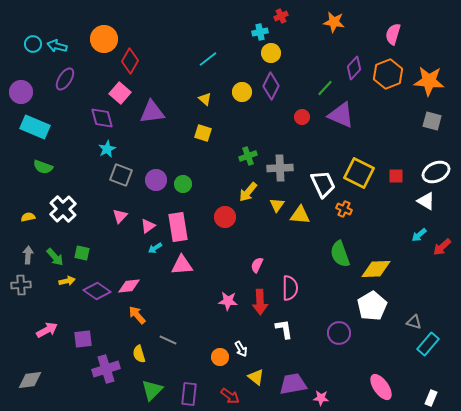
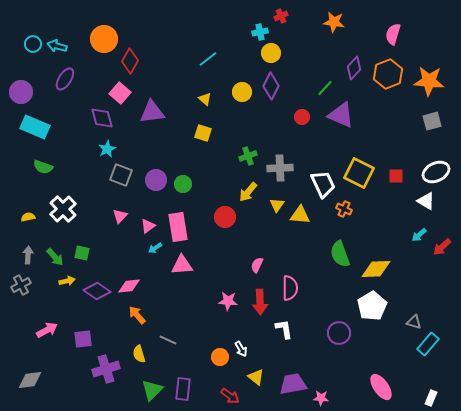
gray square at (432, 121): rotated 30 degrees counterclockwise
gray cross at (21, 285): rotated 24 degrees counterclockwise
purple rectangle at (189, 394): moved 6 px left, 5 px up
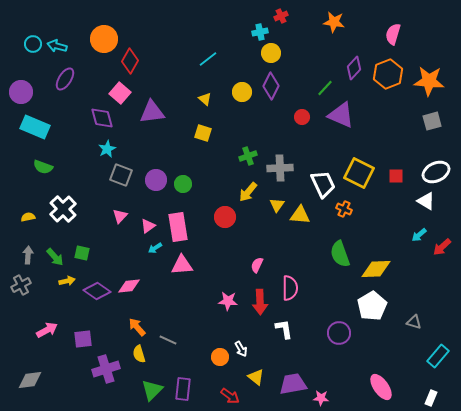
orange arrow at (137, 315): moved 12 px down
cyan rectangle at (428, 344): moved 10 px right, 12 px down
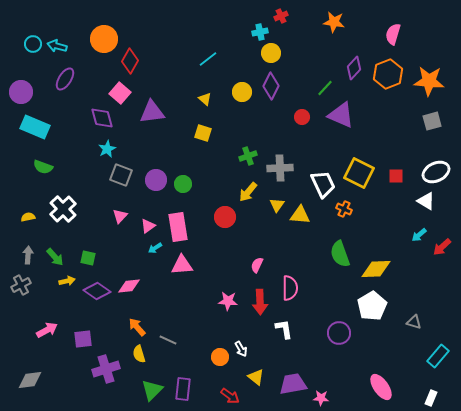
green square at (82, 253): moved 6 px right, 5 px down
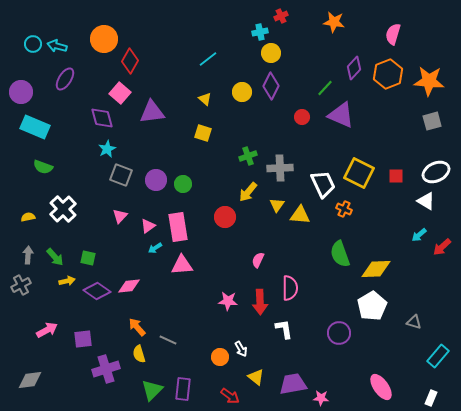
pink semicircle at (257, 265): moved 1 px right, 5 px up
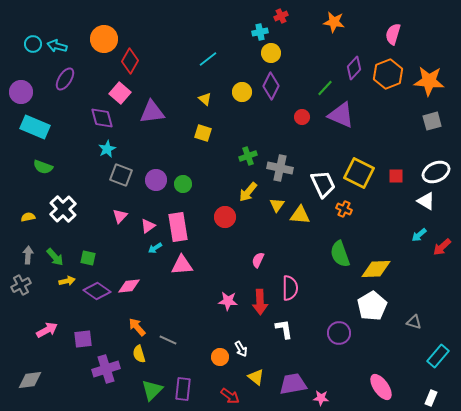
gray cross at (280, 168): rotated 15 degrees clockwise
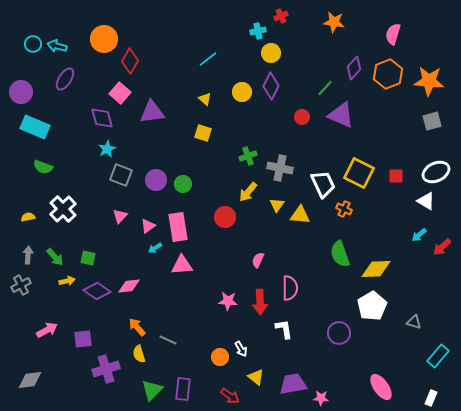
cyan cross at (260, 32): moved 2 px left, 1 px up
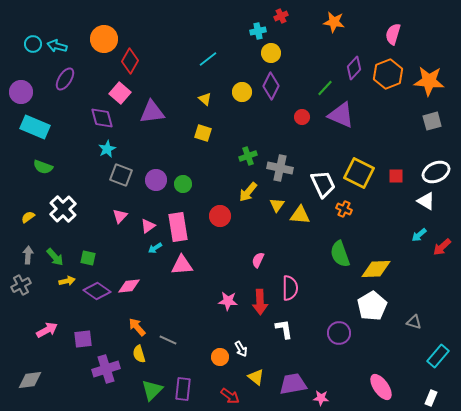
yellow semicircle at (28, 217): rotated 24 degrees counterclockwise
red circle at (225, 217): moved 5 px left, 1 px up
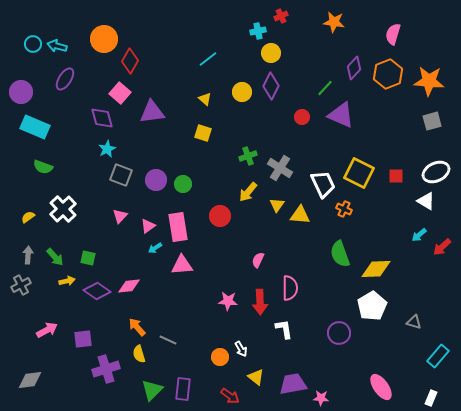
gray cross at (280, 168): rotated 20 degrees clockwise
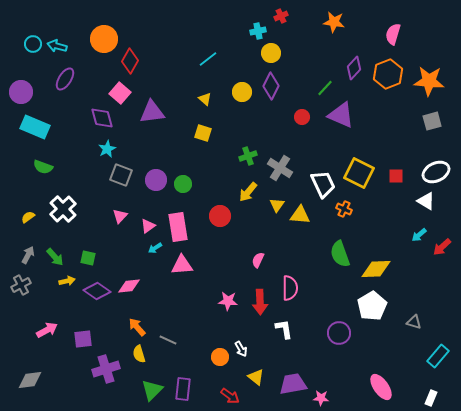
gray arrow at (28, 255): rotated 24 degrees clockwise
